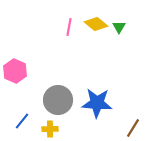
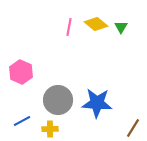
green triangle: moved 2 px right
pink hexagon: moved 6 px right, 1 px down
blue line: rotated 24 degrees clockwise
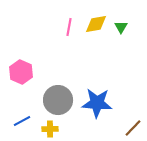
yellow diamond: rotated 50 degrees counterclockwise
brown line: rotated 12 degrees clockwise
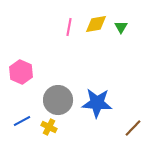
yellow cross: moved 1 px left, 2 px up; rotated 28 degrees clockwise
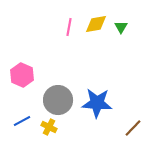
pink hexagon: moved 1 px right, 3 px down
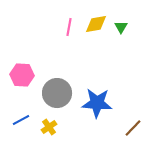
pink hexagon: rotated 20 degrees counterclockwise
gray circle: moved 1 px left, 7 px up
blue line: moved 1 px left, 1 px up
yellow cross: rotated 28 degrees clockwise
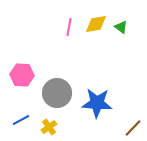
green triangle: rotated 24 degrees counterclockwise
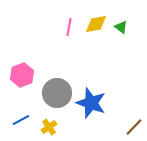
pink hexagon: rotated 25 degrees counterclockwise
blue star: moved 6 px left; rotated 16 degrees clockwise
brown line: moved 1 px right, 1 px up
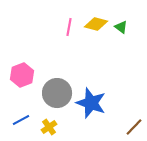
yellow diamond: rotated 25 degrees clockwise
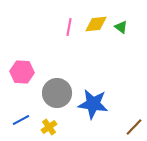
yellow diamond: rotated 20 degrees counterclockwise
pink hexagon: moved 3 px up; rotated 25 degrees clockwise
blue star: moved 2 px right, 1 px down; rotated 12 degrees counterclockwise
